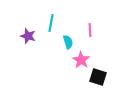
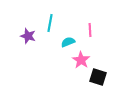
cyan line: moved 1 px left
cyan semicircle: rotated 96 degrees counterclockwise
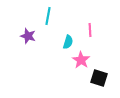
cyan line: moved 2 px left, 7 px up
cyan semicircle: rotated 128 degrees clockwise
black square: moved 1 px right, 1 px down
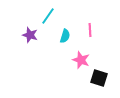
cyan line: rotated 24 degrees clockwise
purple star: moved 2 px right, 1 px up
cyan semicircle: moved 3 px left, 6 px up
pink star: rotated 12 degrees counterclockwise
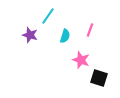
pink line: rotated 24 degrees clockwise
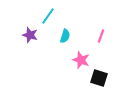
pink line: moved 11 px right, 6 px down
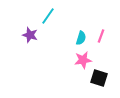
cyan semicircle: moved 16 px right, 2 px down
pink star: moved 2 px right; rotated 30 degrees counterclockwise
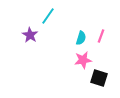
purple star: rotated 14 degrees clockwise
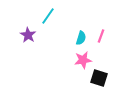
purple star: moved 2 px left
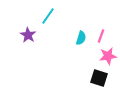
pink star: moved 25 px right, 4 px up
